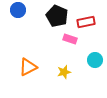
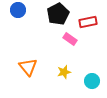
black pentagon: moved 1 px right, 2 px up; rotated 20 degrees clockwise
red rectangle: moved 2 px right
pink rectangle: rotated 16 degrees clockwise
cyan circle: moved 3 px left, 21 px down
orange triangle: rotated 42 degrees counterclockwise
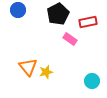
yellow star: moved 18 px left
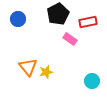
blue circle: moved 9 px down
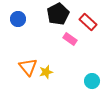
red rectangle: rotated 54 degrees clockwise
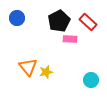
black pentagon: moved 1 px right, 7 px down
blue circle: moved 1 px left, 1 px up
pink rectangle: rotated 32 degrees counterclockwise
cyan circle: moved 1 px left, 1 px up
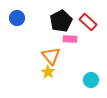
black pentagon: moved 2 px right
orange triangle: moved 23 px right, 11 px up
yellow star: moved 2 px right; rotated 24 degrees counterclockwise
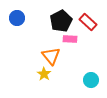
yellow star: moved 4 px left, 2 px down
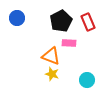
red rectangle: rotated 24 degrees clockwise
pink rectangle: moved 1 px left, 4 px down
orange triangle: rotated 30 degrees counterclockwise
yellow star: moved 8 px right; rotated 16 degrees counterclockwise
cyan circle: moved 4 px left
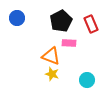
red rectangle: moved 3 px right, 2 px down
